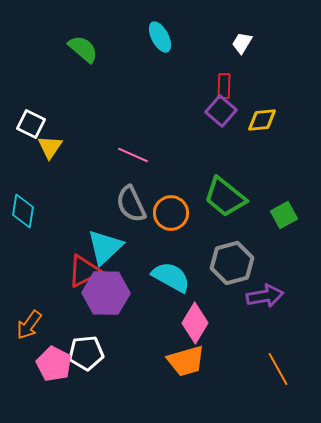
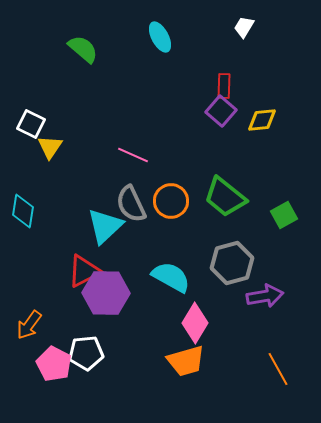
white trapezoid: moved 2 px right, 16 px up
orange circle: moved 12 px up
cyan triangle: moved 21 px up
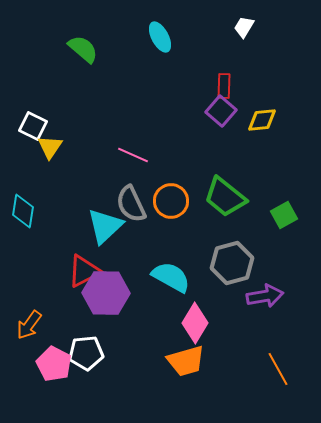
white square: moved 2 px right, 2 px down
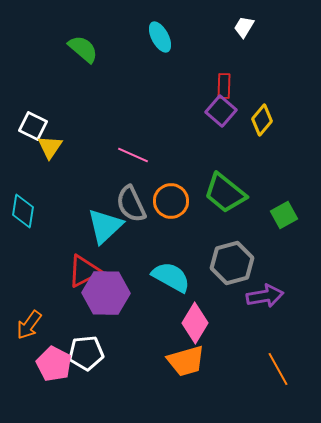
yellow diamond: rotated 44 degrees counterclockwise
green trapezoid: moved 4 px up
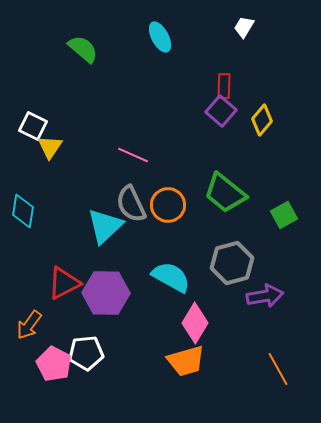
orange circle: moved 3 px left, 4 px down
red triangle: moved 20 px left, 12 px down
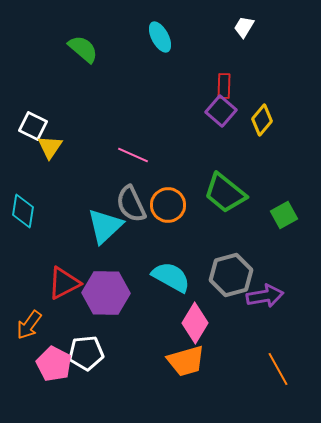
gray hexagon: moved 1 px left, 12 px down
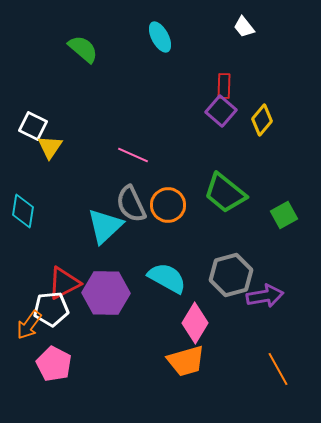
white trapezoid: rotated 70 degrees counterclockwise
cyan semicircle: moved 4 px left, 1 px down
white pentagon: moved 35 px left, 44 px up
